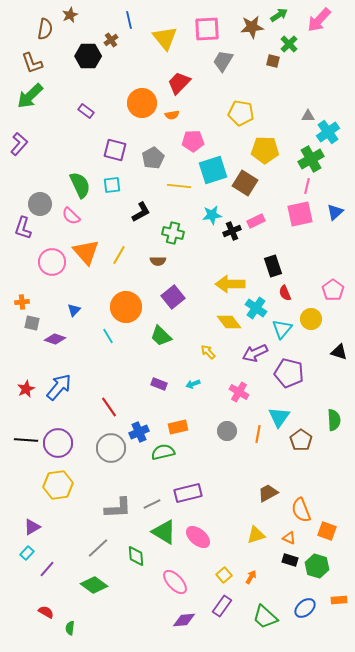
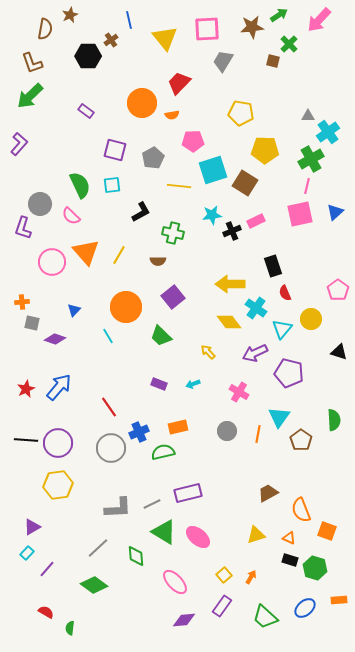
pink pentagon at (333, 290): moved 5 px right
green hexagon at (317, 566): moved 2 px left, 2 px down
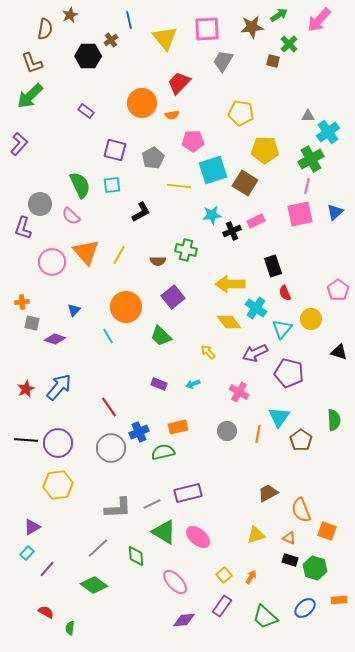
green cross at (173, 233): moved 13 px right, 17 px down
